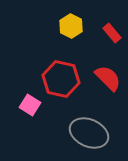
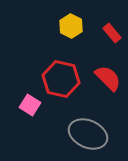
gray ellipse: moved 1 px left, 1 px down
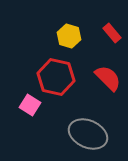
yellow hexagon: moved 2 px left, 10 px down; rotated 10 degrees counterclockwise
red hexagon: moved 5 px left, 2 px up
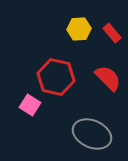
yellow hexagon: moved 10 px right, 7 px up; rotated 20 degrees counterclockwise
gray ellipse: moved 4 px right
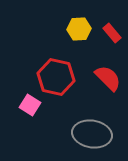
gray ellipse: rotated 15 degrees counterclockwise
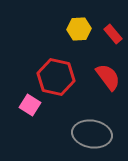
red rectangle: moved 1 px right, 1 px down
red semicircle: moved 1 px up; rotated 8 degrees clockwise
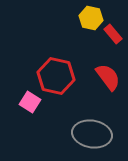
yellow hexagon: moved 12 px right, 11 px up; rotated 15 degrees clockwise
red hexagon: moved 1 px up
pink square: moved 3 px up
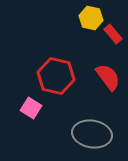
pink square: moved 1 px right, 6 px down
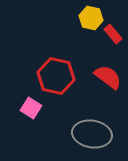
red semicircle: rotated 16 degrees counterclockwise
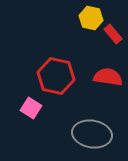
red semicircle: rotated 28 degrees counterclockwise
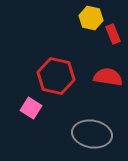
red rectangle: rotated 18 degrees clockwise
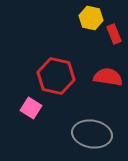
red rectangle: moved 1 px right
